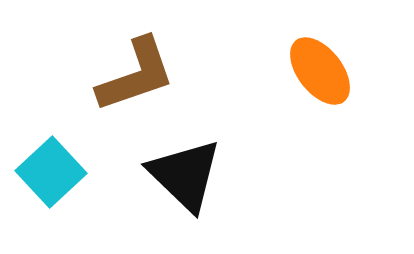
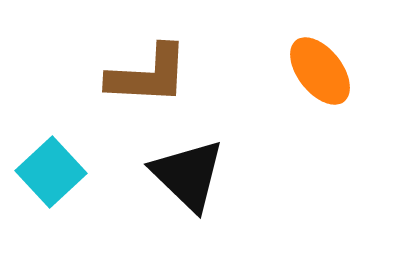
brown L-shape: moved 12 px right; rotated 22 degrees clockwise
black triangle: moved 3 px right
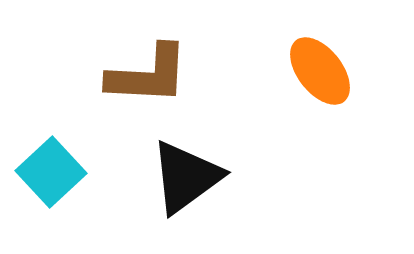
black triangle: moved 2 px left, 2 px down; rotated 40 degrees clockwise
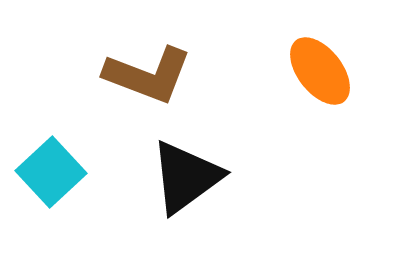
brown L-shape: rotated 18 degrees clockwise
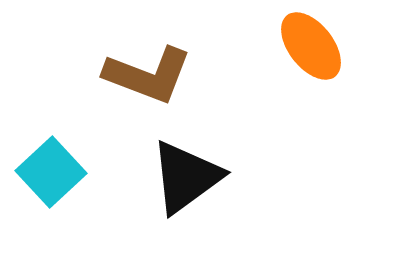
orange ellipse: moved 9 px left, 25 px up
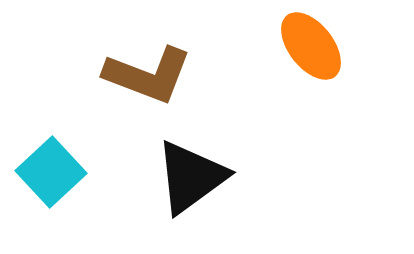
black triangle: moved 5 px right
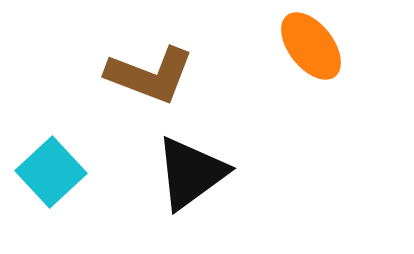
brown L-shape: moved 2 px right
black triangle: moved 4 px up
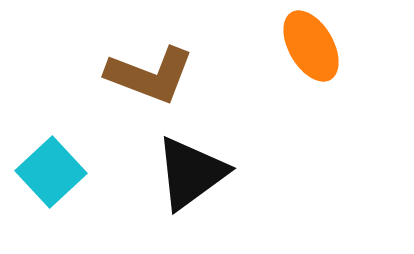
orange ellipse: rotated 8 degrees clockwise
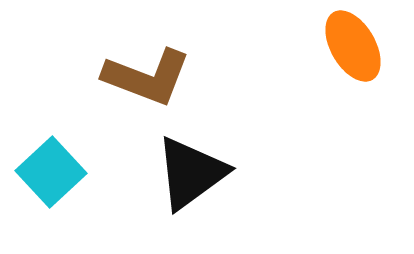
orange ellipse: moved 42 px right
brown L-shape: moved 3 px left, 2 px down
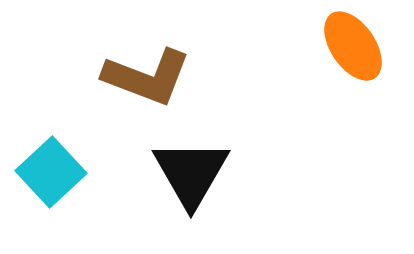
orange ellipse: rotated 4 degrees counterclockwise
black triangle: rotated 24 degrees counterclockwise
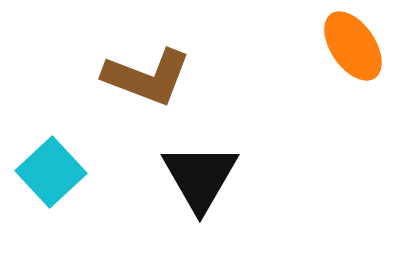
black triangle: moved 9 px right, 4 px down
